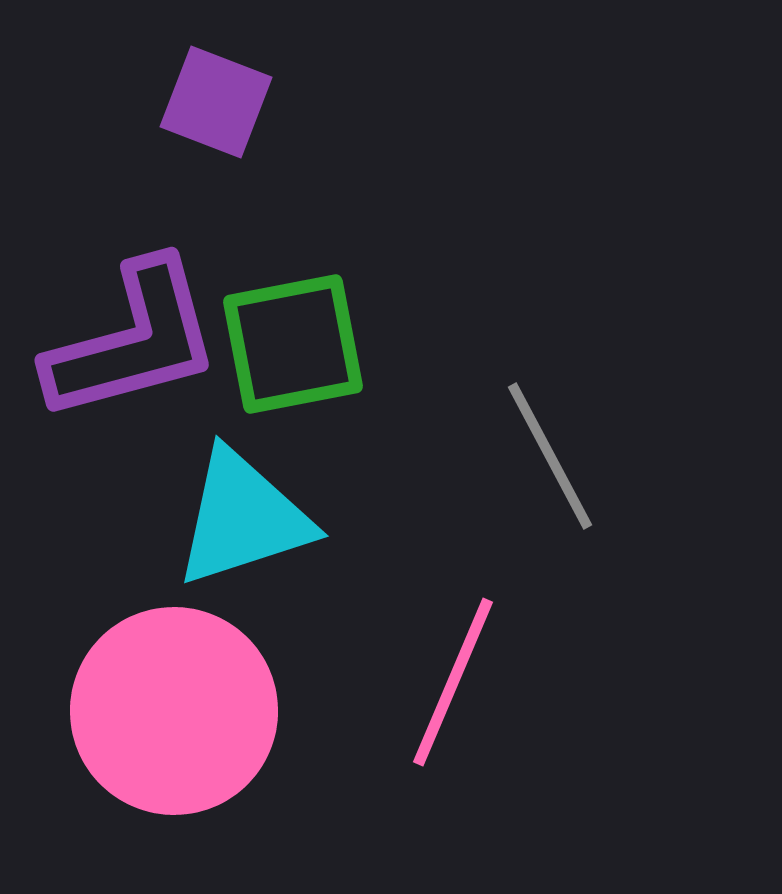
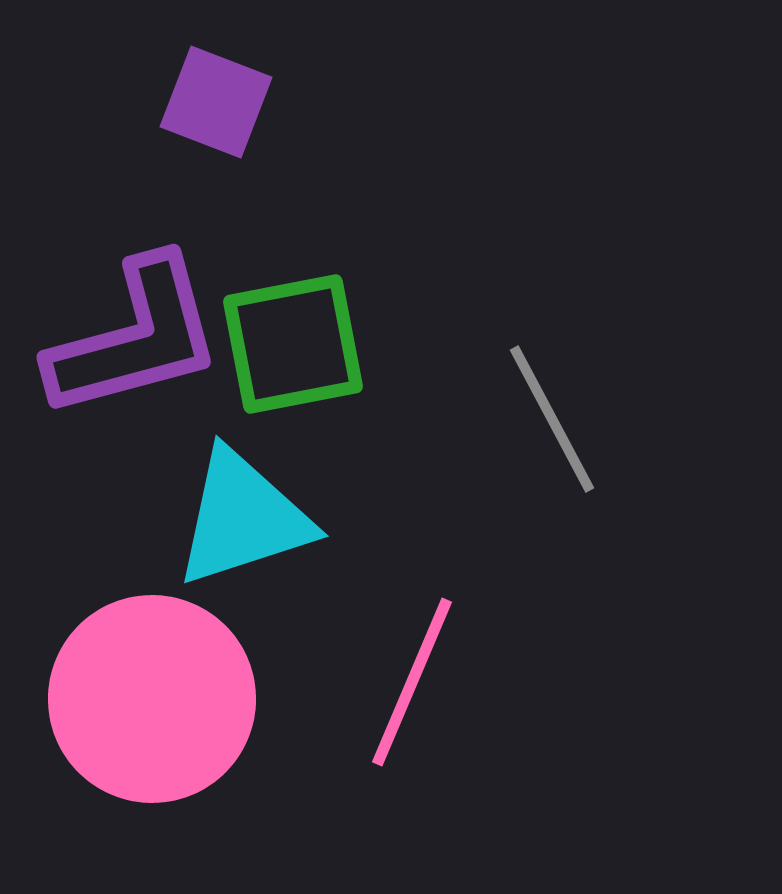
purple L-shape: moved 2 px right, 3 px up
gray line: moved 2 px right, 37 px up
pink line: moved 41 px left
pink circle: moved 22 px left, 12 px up
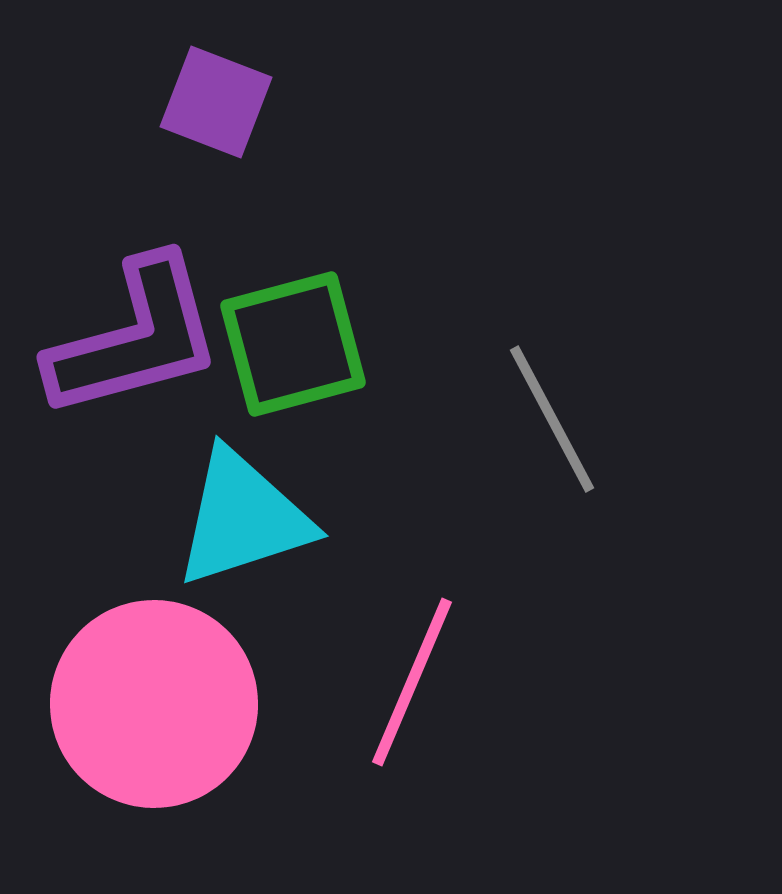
green square: rotated 4 degrees counterclockwise
pink circle: moved 2 px right, 5 px down
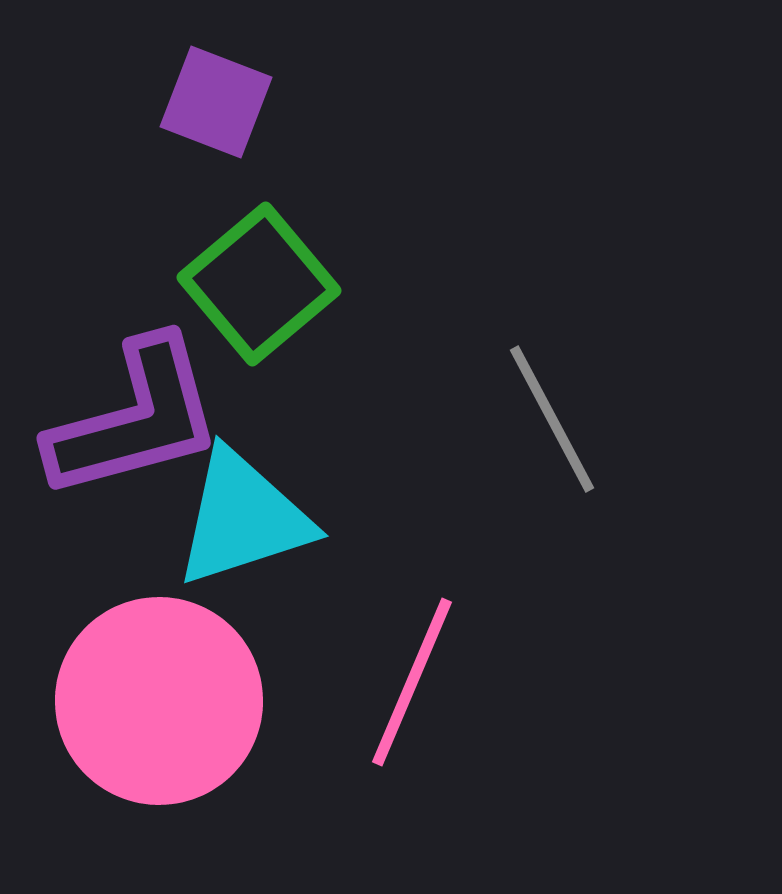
purple L-shape: moved 81 px down
green square: moved 34 px left, 60 px up; rotated 25 degrees counterclockwise
pink circle: moved 5 px right, 3 px up
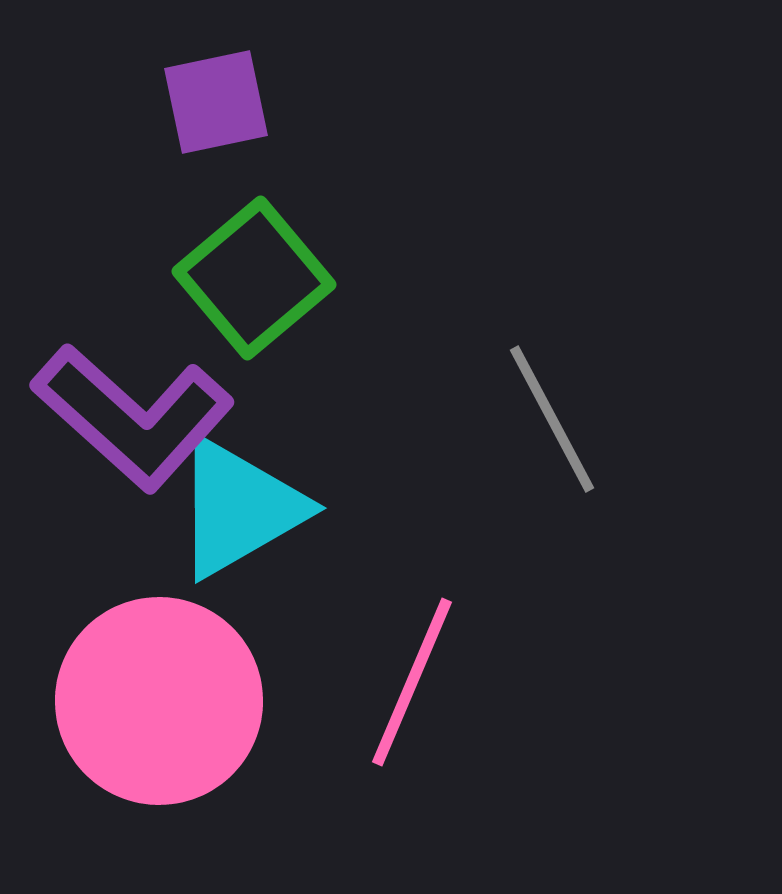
purple square: rotated 33 degrees counterclockwise
green square: moved 5 px left, 6 px up
purple L-shape: moved 2 px left, 2 px up; rotated 57 degrees clockwise
cyan triangle: moved 4 px left, 10 px up; rotated 12 degrees counterclockwise
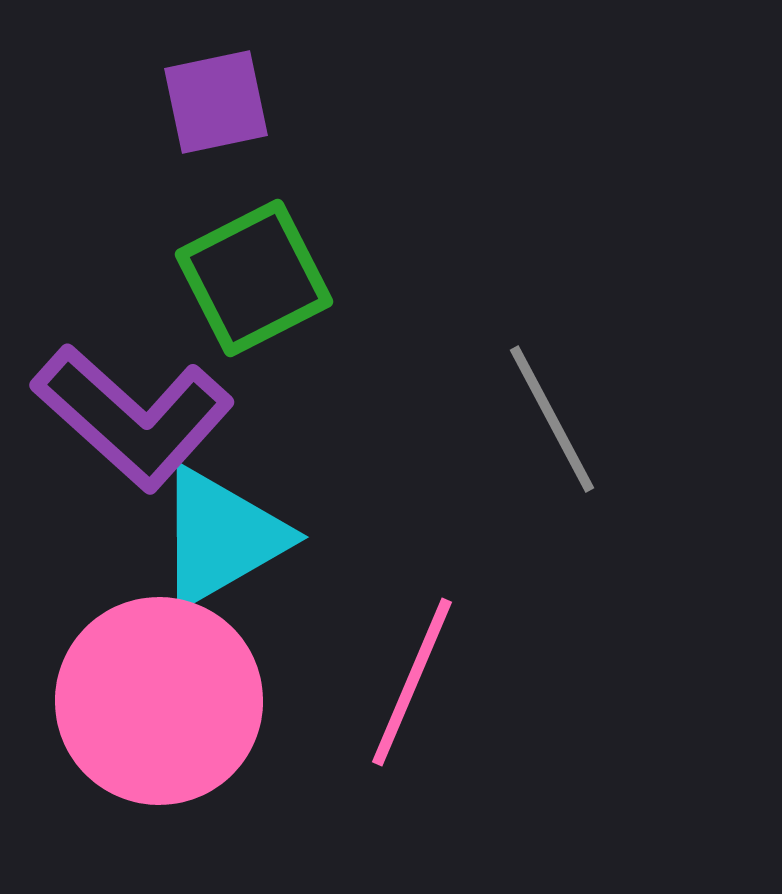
green square: rotated 13 degrees clockwise
cyan triangle: moved 18 px left, 29 px down
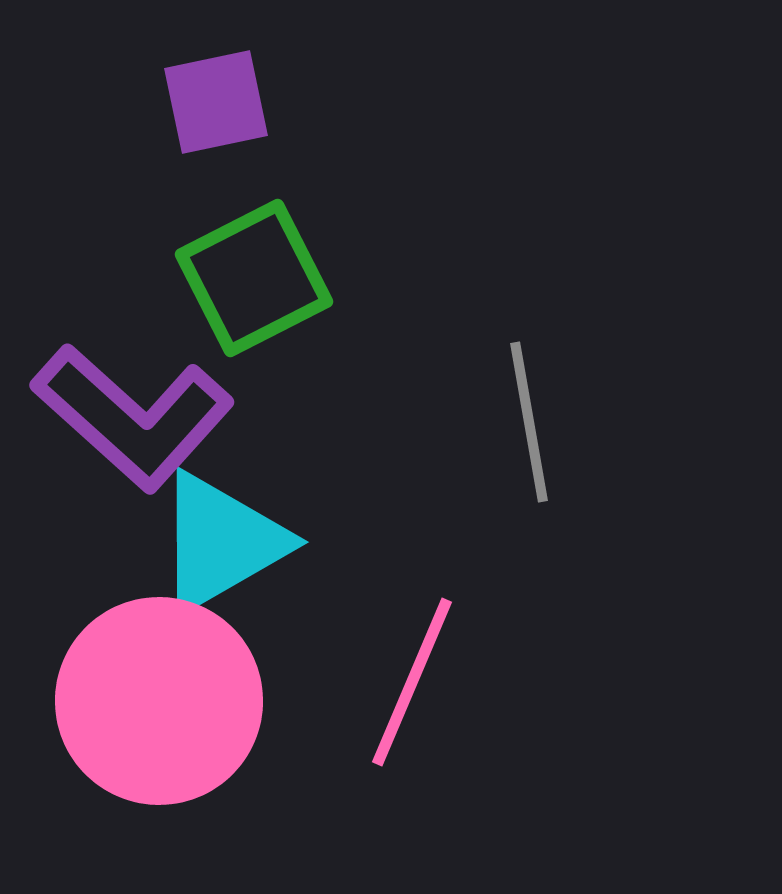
gray line: moved 23 px left, 3 px down; rotated 18 degrees clockwise
cyan triangle: moved 5 px down
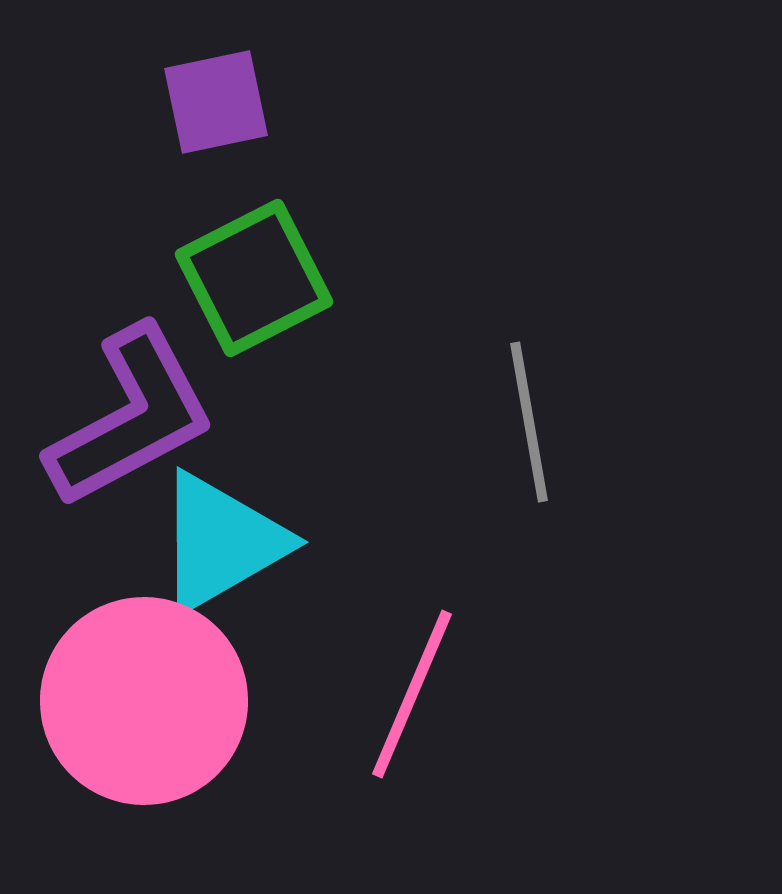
purple L-shape: moved 2 px left; rotated 70 degrees counterclockwise
pink line: moved 12 px down
pink circle: moved 15 px left
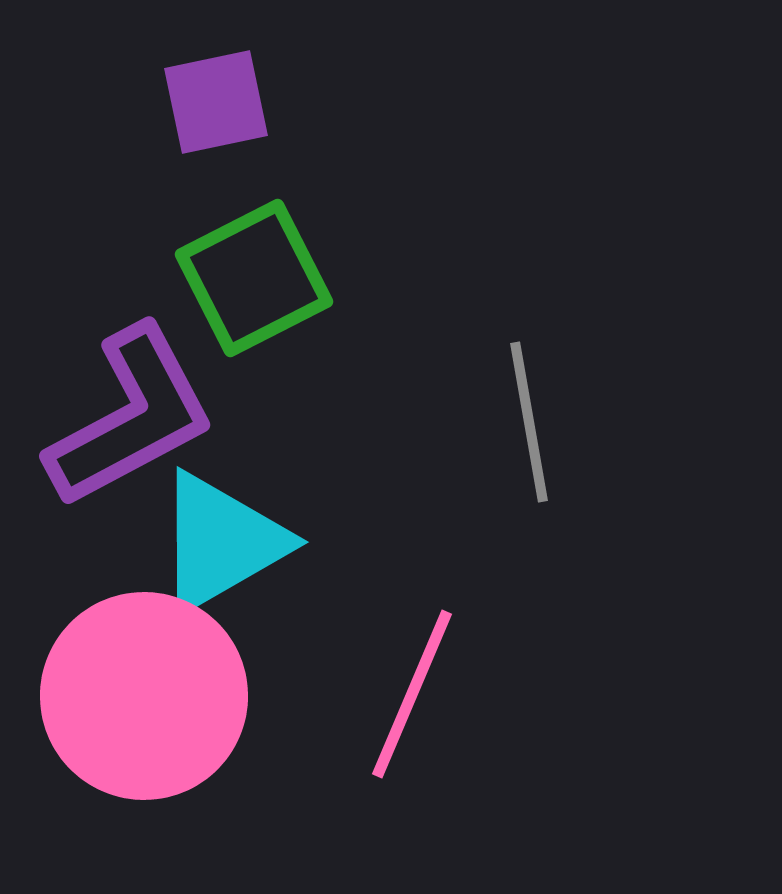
pink circle: moved 5 px up
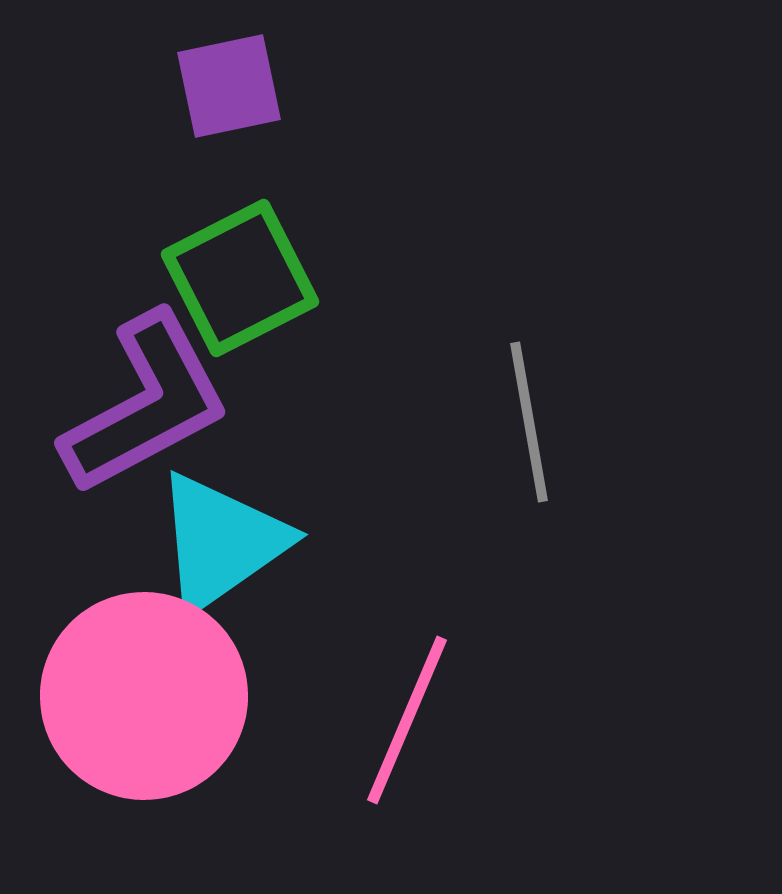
purple square: moved 13 px right, 16 px up
green square: moved 14 px left
purple L-shape: moved 15 px right, 13 px up
cyan triangle: rotated 5 degrees counterclockwise
pink line: moved 5 px left, 26 px down
